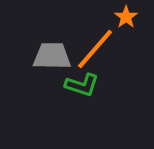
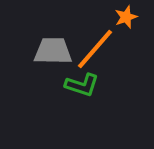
orange star: rotated 15 degrees clockwise
gray trapezoid: moved 1 px right, 5 px up
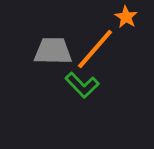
orange star: rotated 20 degrees counterclockwise
green L-shape: rotated 28 degrees clockwise
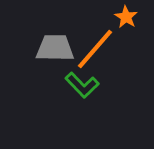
gray trapezoid: moved 2 px right, 3 px up
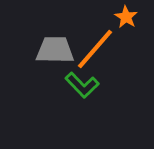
gray trapezoid: moved 2 px down
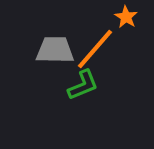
green L-shape: moved 1 px right; rotated 68 degrees counterclockwise
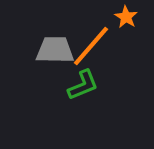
orange line: moved 4 px left, 3 px up
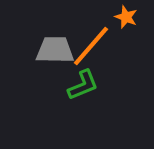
orange star: rotated 10 degrees counterclockwise
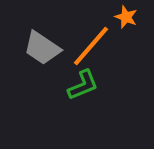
gray trapezoid: moved 13 px left, 2 px up; rotated 147 degrees counterclockwise
